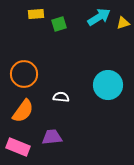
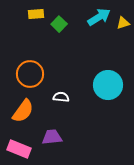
green square: rotated 28 degrees counterclockwise
orange circle: moved 6 px right
pink rectangle: moved 1 px right, 2 px down
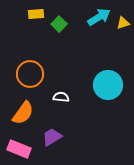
orange semicircle: moved 2 px down
purple trapezoid: rotated 25 degrees counterclockwise
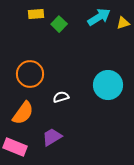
white semicircle: rotated 21 degrees counterclockwise
pink rectangle: moved 4 px left, 2 px up
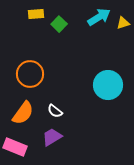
white semicircle: moved 6 px left, 14 px down; rotated 126 degrees counterclockwise
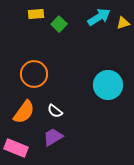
orange circle: moved 4 px right
orange semicircle: moved 1 px right, 1 px up
purple trapezoid: moved 1 px right
pink rectangle: moved 1 px right, 1 px down
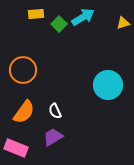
cyan arrow: moved 16 px left
orange circle: moved 11 px left, 4 px up
white semicircle: rotated 28 degrees clockwise
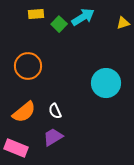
orange circle: moved 5 px right, 4 px up
cyan circle: moved 2 px left, 2 px up
orange semicircle: rotated 15 degrees clockwise
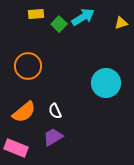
yellow triangle: moved 2 px left
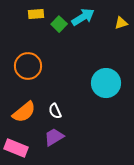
purple trapezoid: moved 1 px right
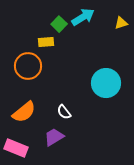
yellow rectangle: moved 10 px right, 28 px down
white semicircle: moved 9 px right, 1 px down; rotated 14 degrees counterclockwise
